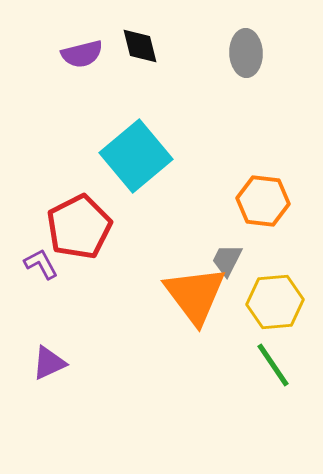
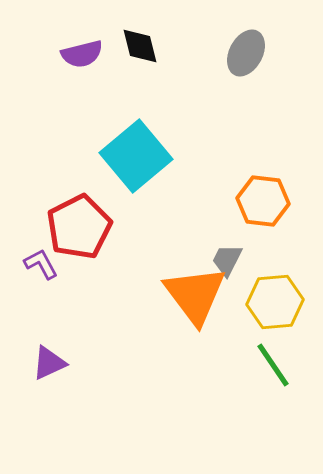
gray ellipse: rotated 30 degrees clockwise
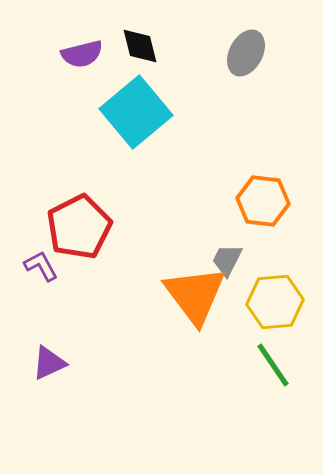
cyan square: moved 44 px up
purple L-shape: moved 2 px down
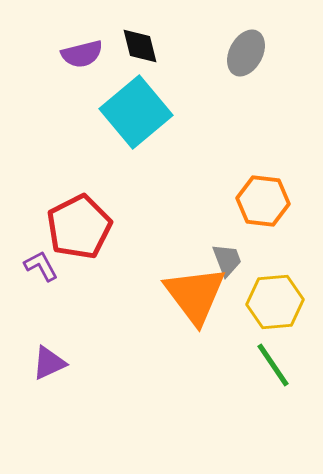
gray trapezoid: rotated 132 degrees clockwise
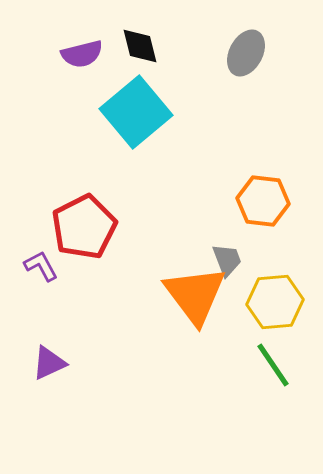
red pentagon: moved 5 px right
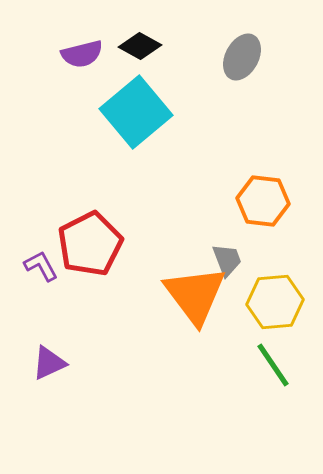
black diamond: rotated 48 degrees counterclockwise
gray ellipse: moved 4 px left, 4 px down
red pentagon: moved 6 px right, 17 px down
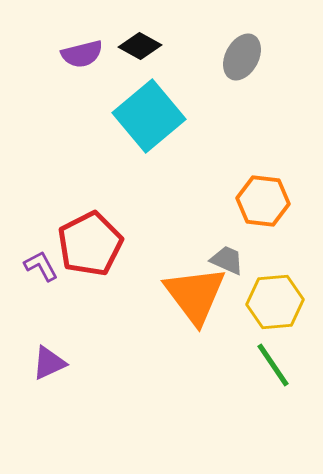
cyan square: moved 13 px right, 4 px down
gray trapezoid: rotated 45 degrees counterclockwise
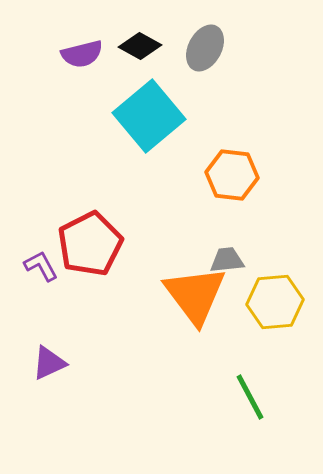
gray ellipse: moved 37 px left, 9 px up
orange hexagon: moved 31 px left, 26 px up
gray trapezoid: rotated 30 degrees counterclockwise
green line: moved 23 px left, 32 px down; rotated 6 degrees clockwise
